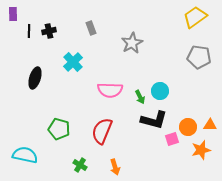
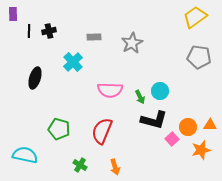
gray rectangle: moved 3 px right, 9 px down; rotated 72 degrees counterclockwise
pink square: rotated 24 degrees counterclockwise
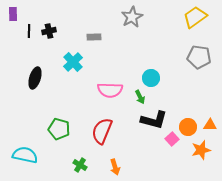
gray star: moved 26 px up
cyan circle: moved 9 px left, 13 px up
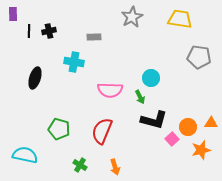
yellow trapezoid: moved 15 px left, 2 px down; rotated 45 degrees clockwise
cyan cross: moved 1 px right; rotated 36 degrees counterclockwise
orange triangle: moved 1 px right, 2 px up
